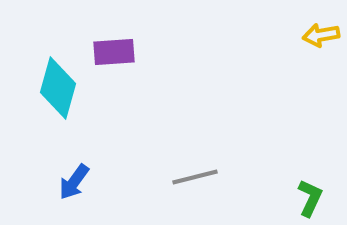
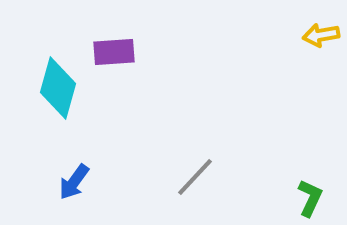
gray line: rotated 33 degrees counterclockwise
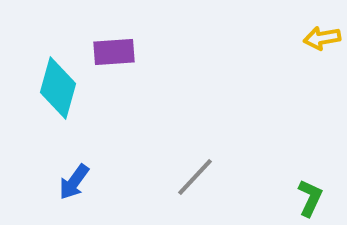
yellow arrow: moved 1 px right, 3 px down
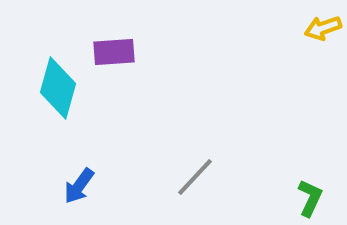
yellow arrow: moved 1 px right, 10 px up; rotated 9 degrees counterclockwise
blue arrow: moved 5 px right, 4 px down
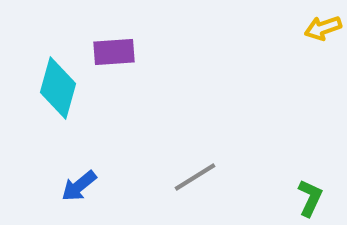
gray line: rotated 15 degrees clockwise
blue arrow: rotated 15 degrees clockwise
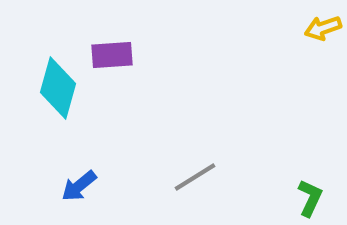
purple rectangle: moved 2 px left, 3 px down
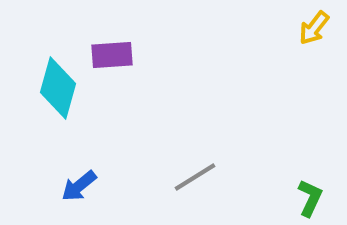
yellow arrow: moved 9 px left; rotated 33 degrees counterclockwise
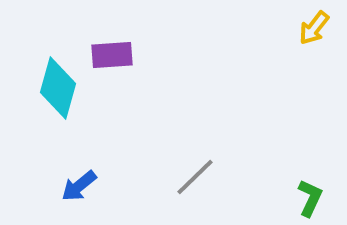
gray line: rotated 12 degrees counterclockwise
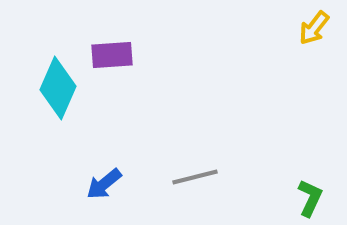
cyan diamond: rotated 8 degrees clockwise
gray line: rotated 30 degrees clockwise
blue arrow: moved 25 px right, 2 px up
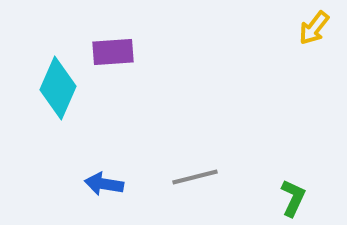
purple rectangle: moved 1 px right, 3 px up
blue arrow: rotated 48 degrees clockwise
green L-shape: moved 17 px left
